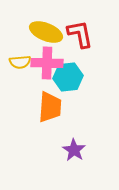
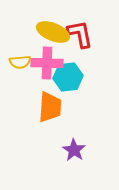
yellow ellipse: moved 7 px right
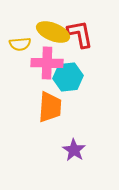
yellow semicircle: moved 18 px up
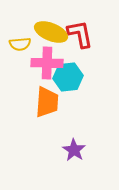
yellow ellipse: moved 2 px left
orange trapezoid: moved 3 px left, 5 px up
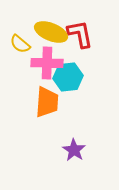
yellow semicircle: rotated 45 degrees clockwise
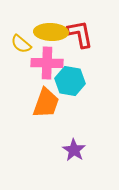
yellow ellipse: rotated 20 degrees counterclockwise
yellow semicircle: moved 1 px right
cyan hexagon: moved 2 px right, 4 px down; rotated 16 degrees clockwise
orange trapezoid: moved 1 px left, 1 px down; rotated 16 degrees clockwise
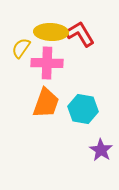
red L-shape: rotated 20 degrees counterclockwise
yellow semicircle: moved 4 px down; rotated 85 degrees clockwise
cyan hexagon: moved 13 px right, 28 px down
purple star: moved 27 px right
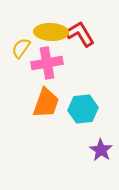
pink cross: rotated 12 degrees counterclockwise
cyan hexagon: rotated 16 degrees counterclockwise
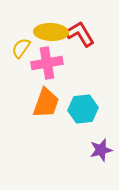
purple star: rotated 25 degrees clockwise
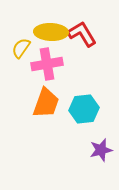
red L-shape: moved 2 px right
pink cross: moved 1 px down
cyan hexagon: moved 1 px right
